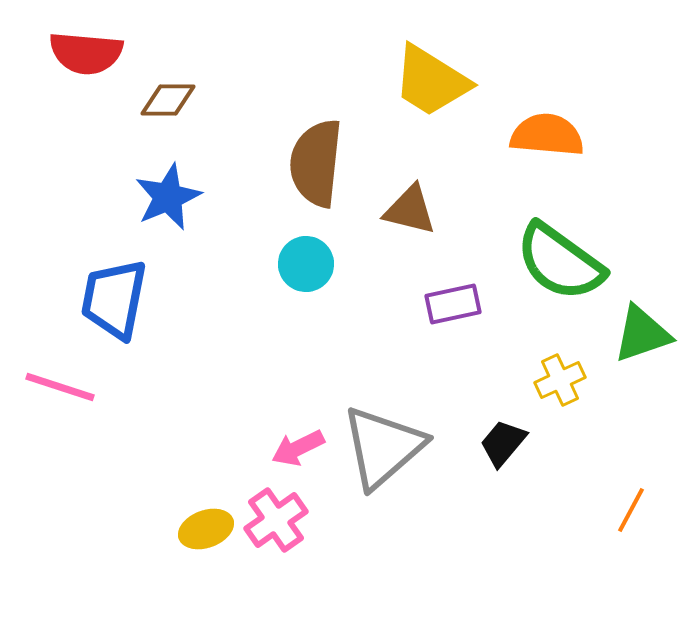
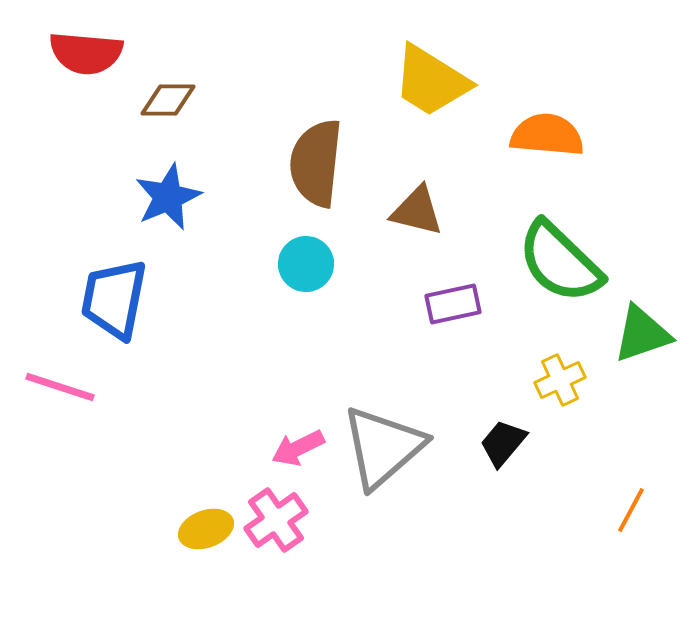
brown triangle: moved 7 px right, 1 px down
green semicircle: rotated 8 degrees clockwise
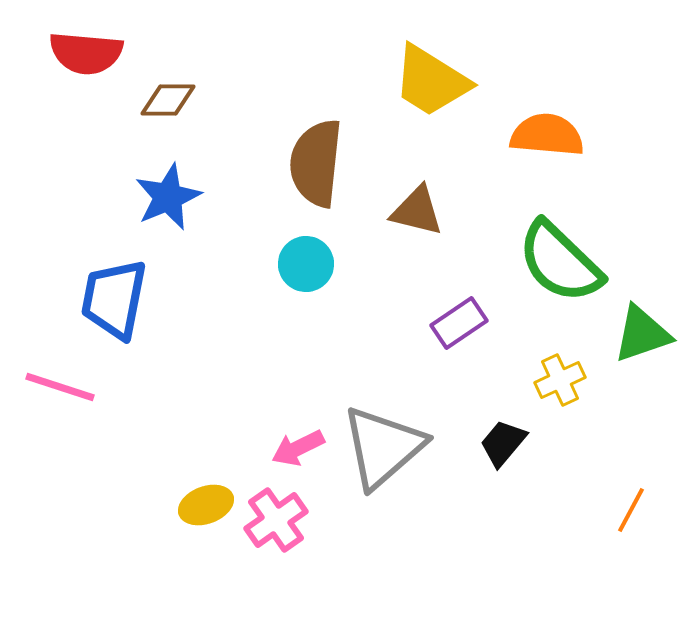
purple rectangle: moved 6 px right, 19 px down; rotated 22 degrees counterclockwise
yellow ellipse: moved 24 px up
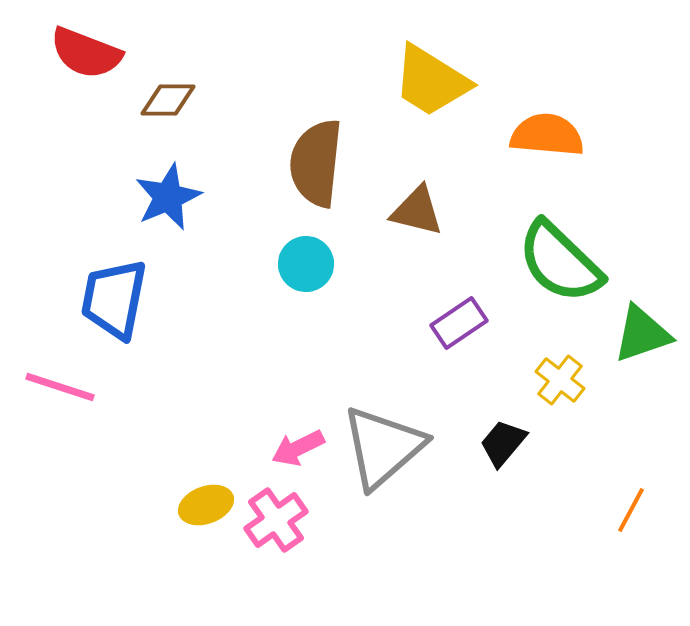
red semicircle: rotated 16 degrees clockwise
yellow cross: rotated 27 degrees counterclockwise
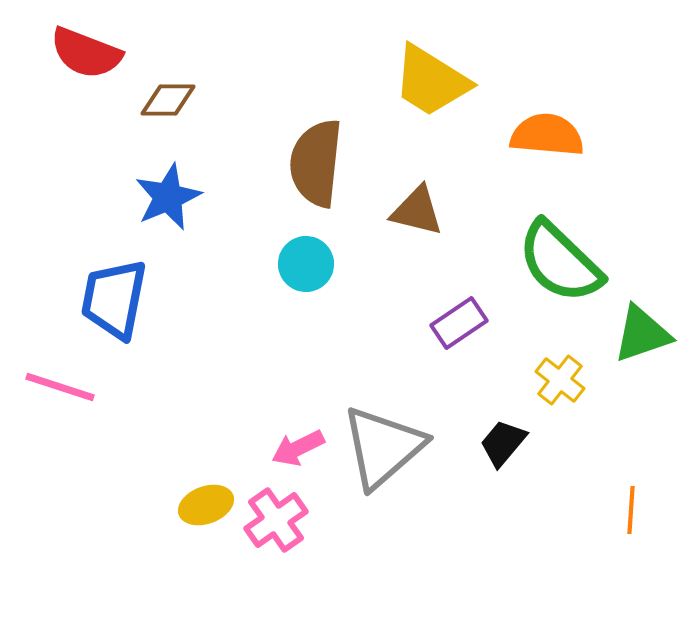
orange line: rotated 24 degrees counterclockwise
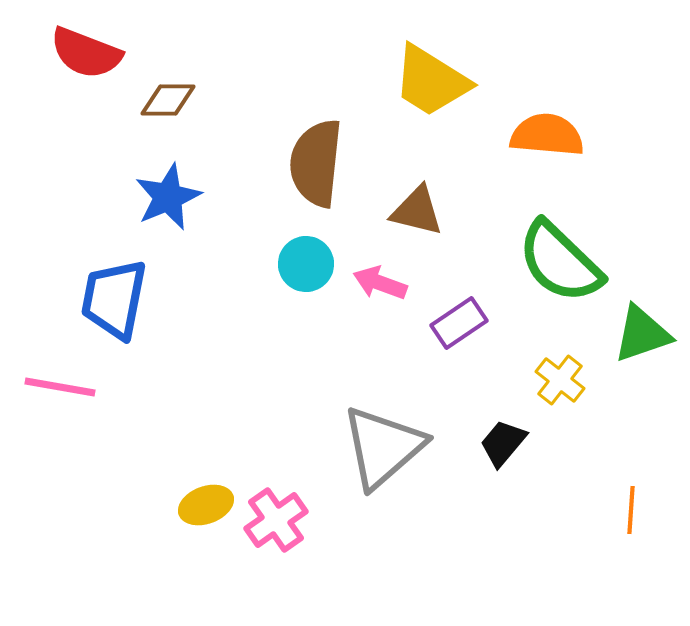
pink line: rotated 8 degrees counterclockwise
pink arrow: moved 82 px right, 165 px up; rotated 46 degrees clockwise
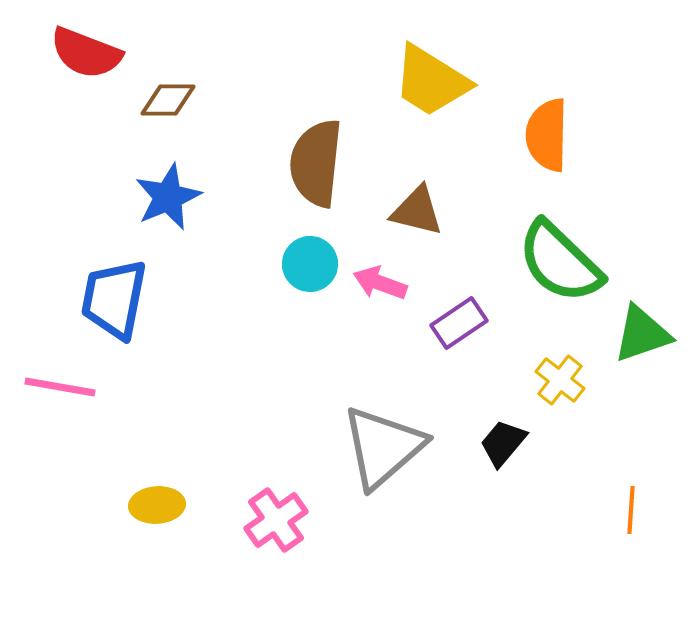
orange semicircle: rotated 94 degrees counterclockwise
cyan circle: moved 4 px right
yellow ellipse: moved 49 px left; rotated 16 degrees clockwise
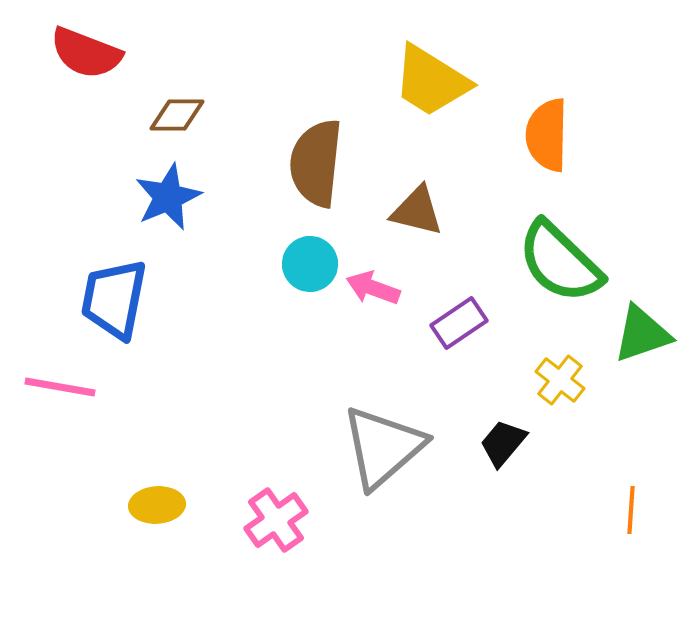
brown diamond: moved 9 px right, 15 px down
pink arrow: moved 7 px left, 5 px down
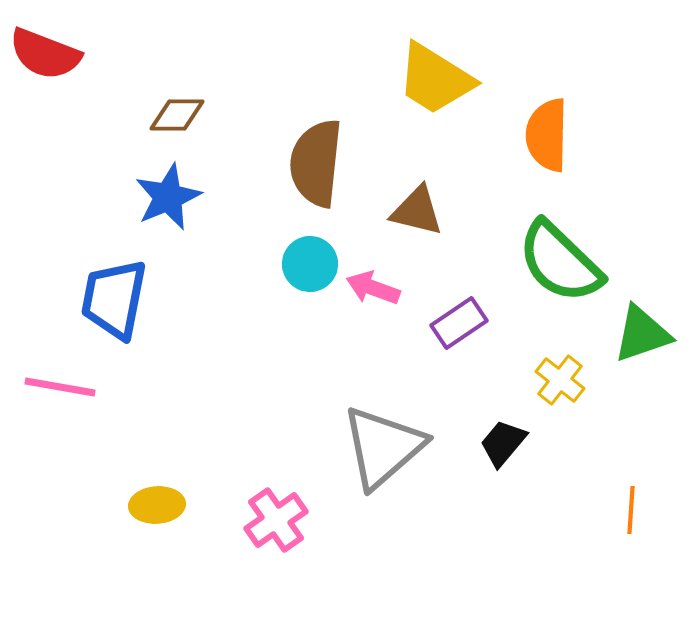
red semicircle: moved 41 px left, 1 px down
yellow trapezoid: moved 4 px right, 2 px up
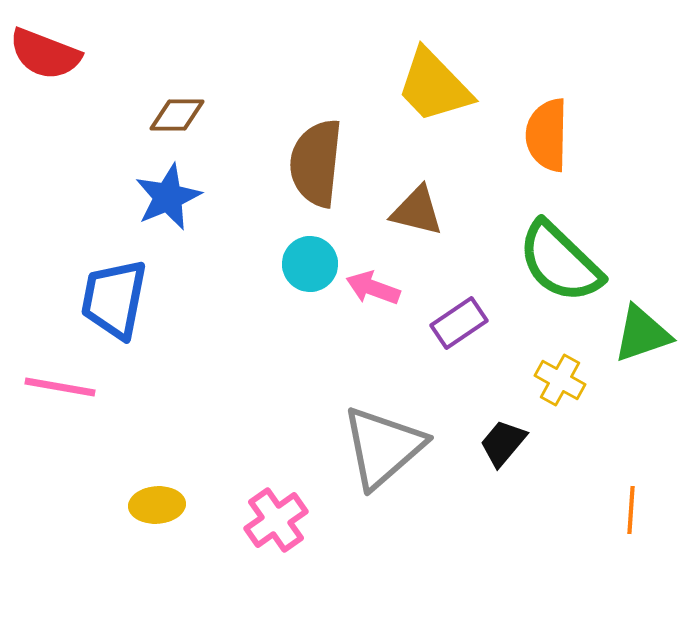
yellow trapezoid: moved 1 px left, 7 px down; rotated 14 degrees clockwise
yellow cross: rotated 9 degrees counterclockwise
